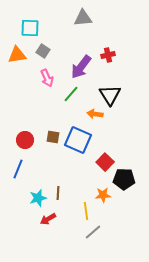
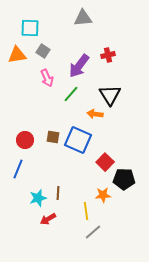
purple arrow: moved 2 px left, 1 px up
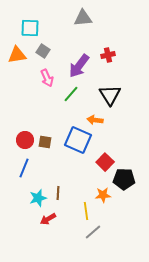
orange arrow: moved 6 px down
brown square: moved 8 px left, 5 px down
blue line: moved 6 px right, 1 px up
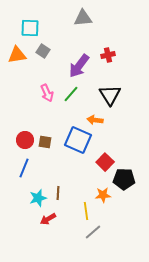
pink arrow: moved 15 px down
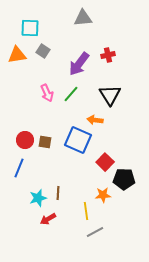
purple arrow: moved 2 px up
blue line: moved 5 px left
gray line: moved 2 px right; rotated 12 degrees clockwise
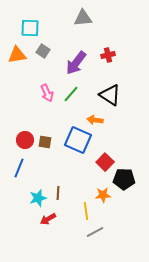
purple arrow: moved 3 px left, 1 px up
black triangle: rotated 25 degrees counterclockwise
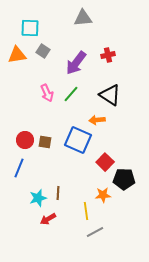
orange arrow: moved 2 px right; rotated 14 degrees counterclockwise
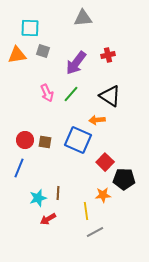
gray square: rotated 16 degrees counterclockwise
black triangle: moved 1 px down
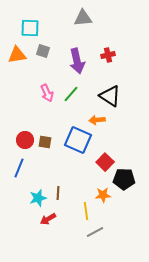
purple arrow: moved 1 px right, 2 px up; rotated 50 degrees counterclockwise
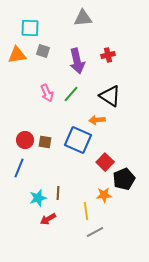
black pentagon: rotated 25 degrees counterclockwise
orange star: moved 1 px right
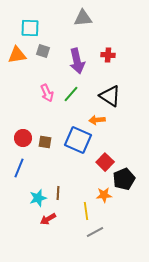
red cross: rotated 16 degrees clockwise
red circle: moved 2 px left, 2 px up
